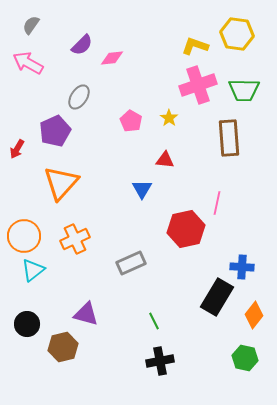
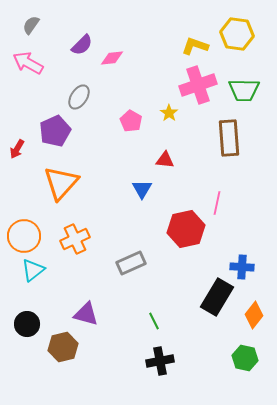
yellow star: moved 5 px up
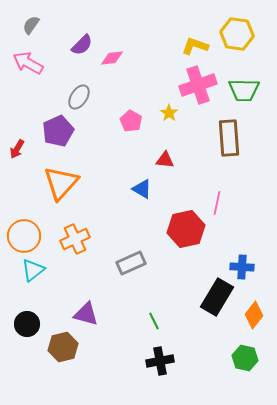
purple pentagon: moved 3 px right
blue triangle: rotated 30 degrees counterclockwise
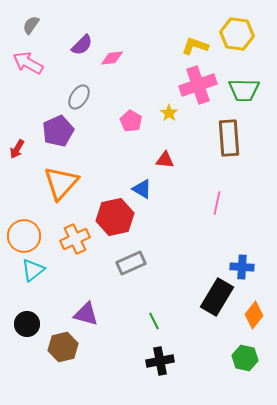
red hexagon: moved 71 px left, 12 px up
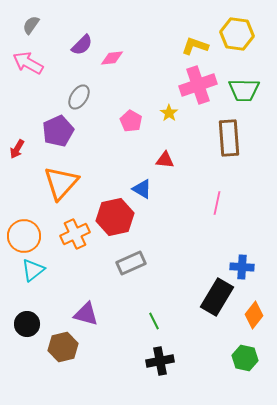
orange cross: moved 5 px up
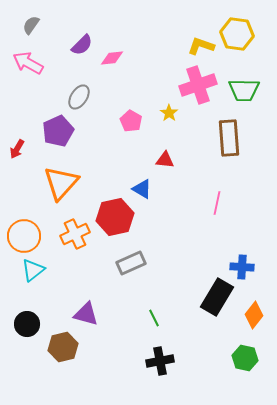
yellow L-shape: moved 6 px right
green line: moved 3 px up
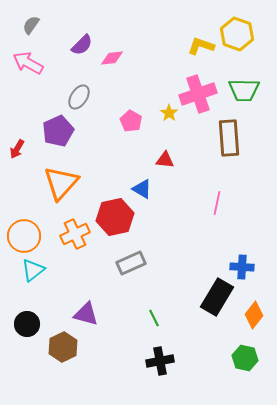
yellow hexagon: rotated 12 degrees clockwise
pink cross: moved 9 px down
brown hexagon: rotated 12 degrees counterclockwise
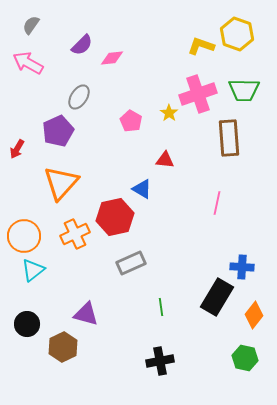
green line: moved 7 px right, 11 px up; rotated 18 degrees clockwise
